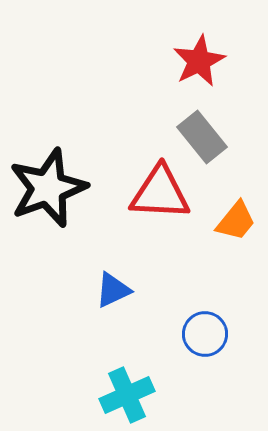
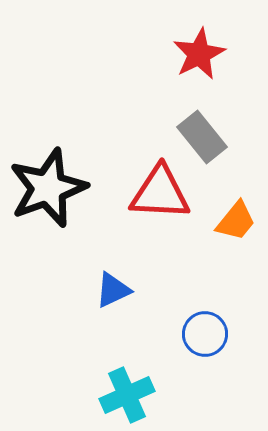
red star: moved 7 px up
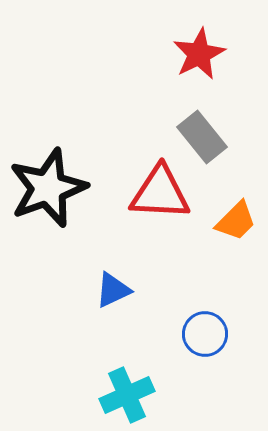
orange trapezoid: rotated 6 degrees clockwise
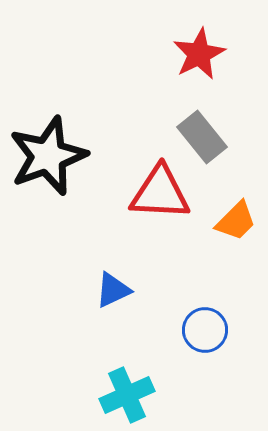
black star: moved 32 px up
blue circle: moved 4 px up
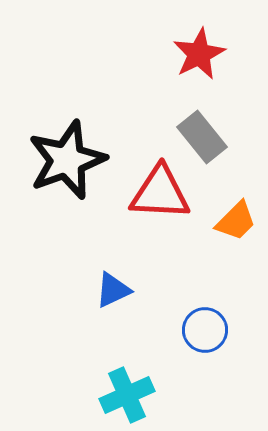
black star: moved 19 px right, 4 px down
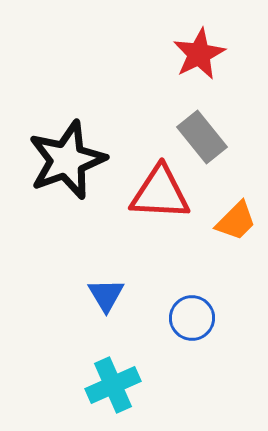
blue triangle: moved 7 px left, 5 px down; rotated 36 degrees counterclockwise
blue circle: moved 13 px left, 12 px up
cyan cross: moved 14 px left, 10 px up
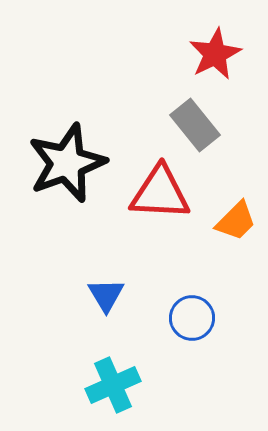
red star: moved 16 px right
gray rectangle: moved 7 px left, 12 px up
black star: moved 3 px down
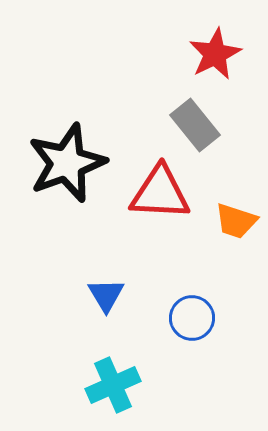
orange trapezoid: rotated 63 degrees clockwise
